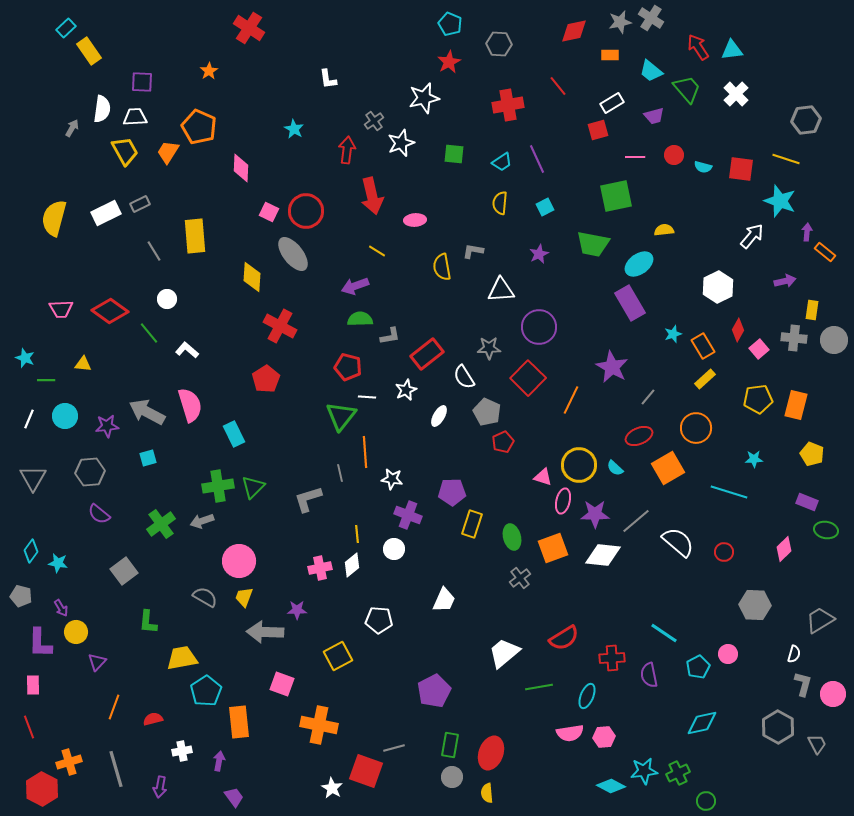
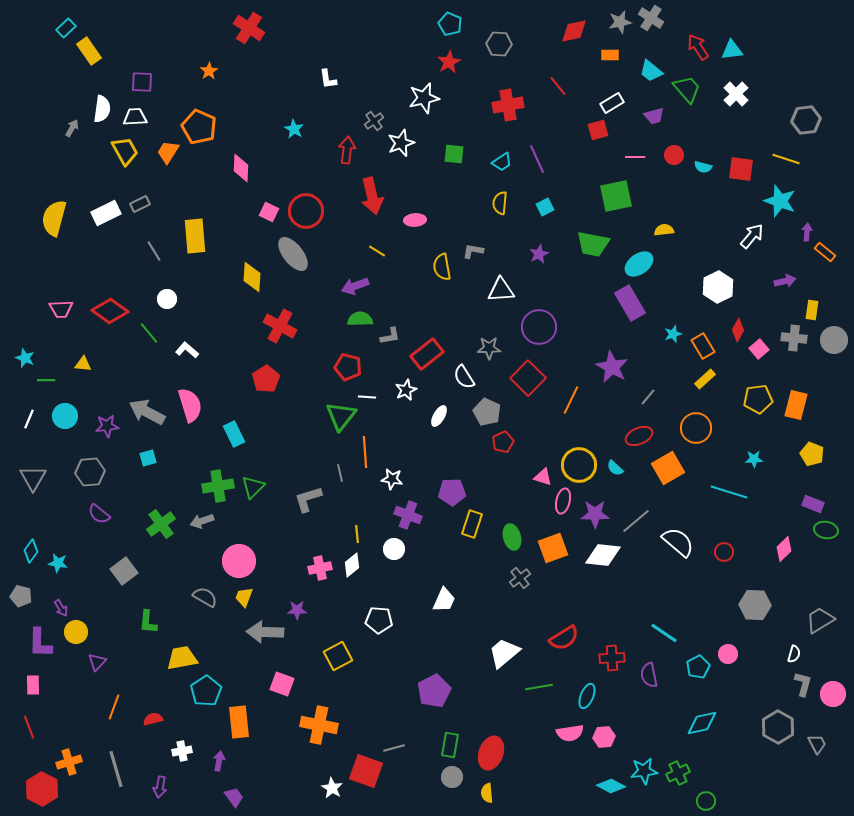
purple rectangle at (807, 502): moved 6 px right, 2 px down
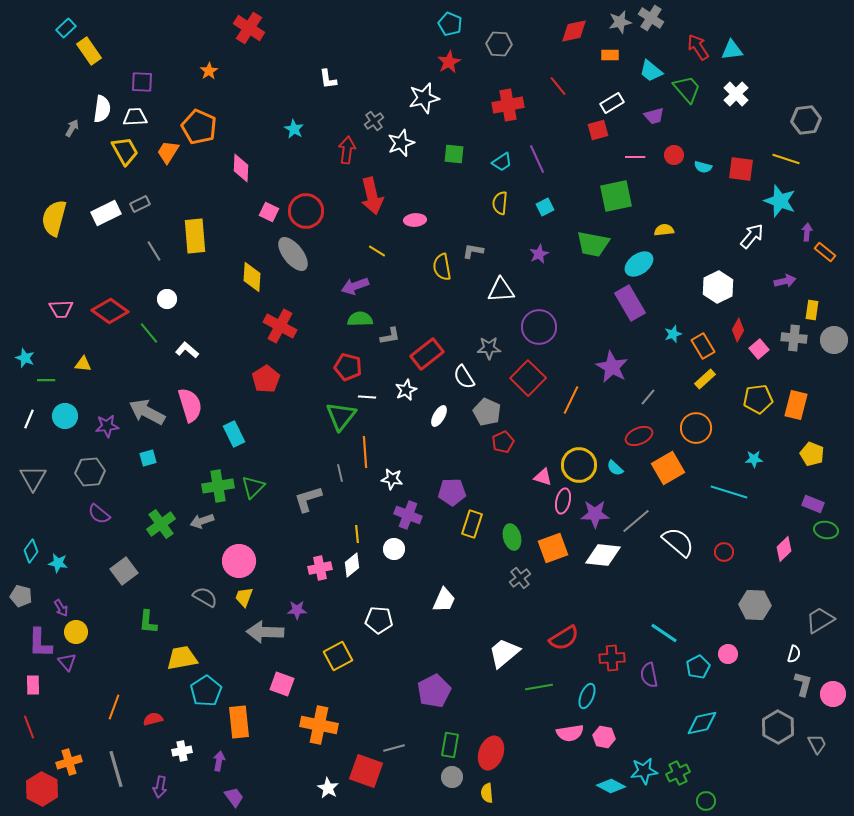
purple triangle at (97, 662): moved 30 px left; rotated 24 degrees counterclockwise
pink hexagon at (604, 737): rotated 15 degrees clockwise
white star at (332, 788): moved 4 px left
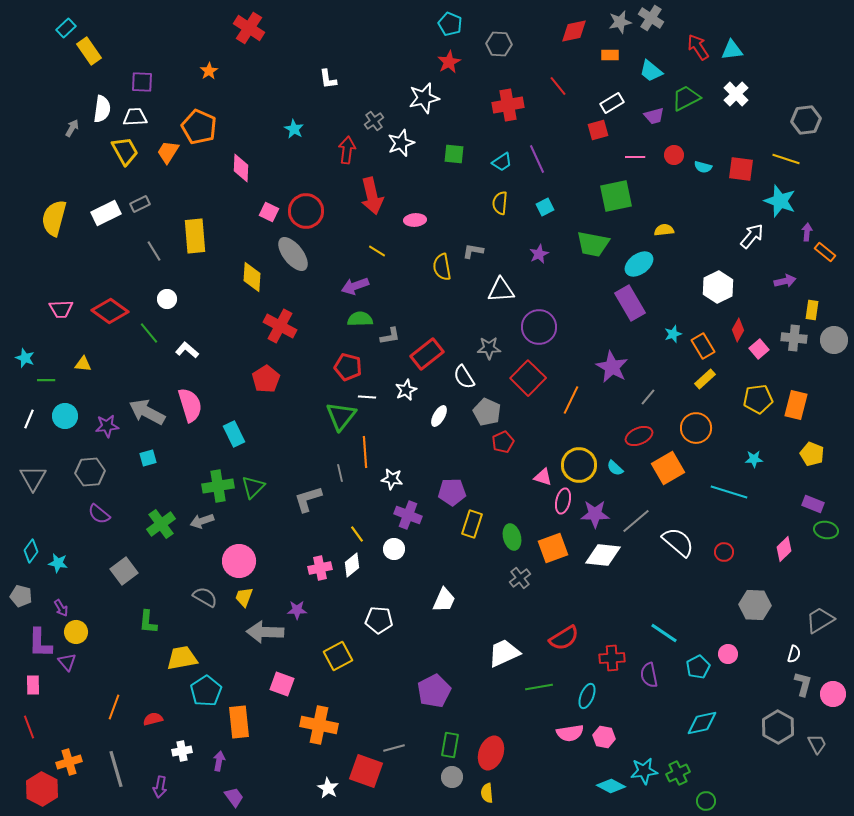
green trapezoid at (687, 89): moved 1 px left, 9 px down; rotated 76 degrees counterclockwise
yellow line at (357, 534): rotated 30 degrees counterclockwise
white trapezoid at (504, 653): rotated 16 degrees clockwise
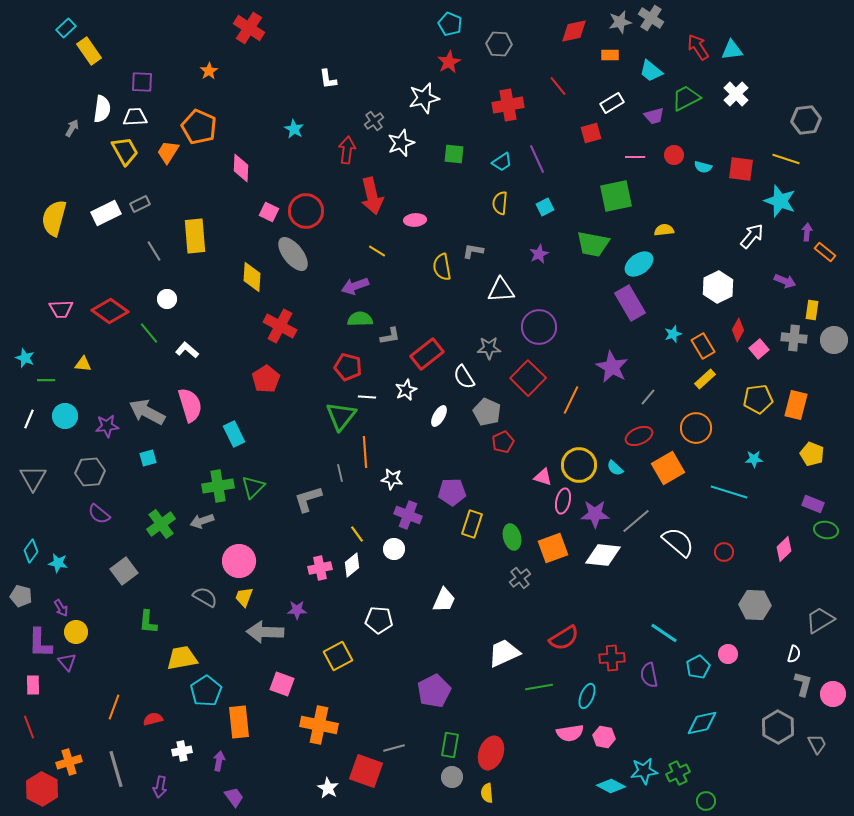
red square at (598, 130): moved 7 px left, 3 px down
purple arrow at (785, 281): rotated 35 degrees clockwise
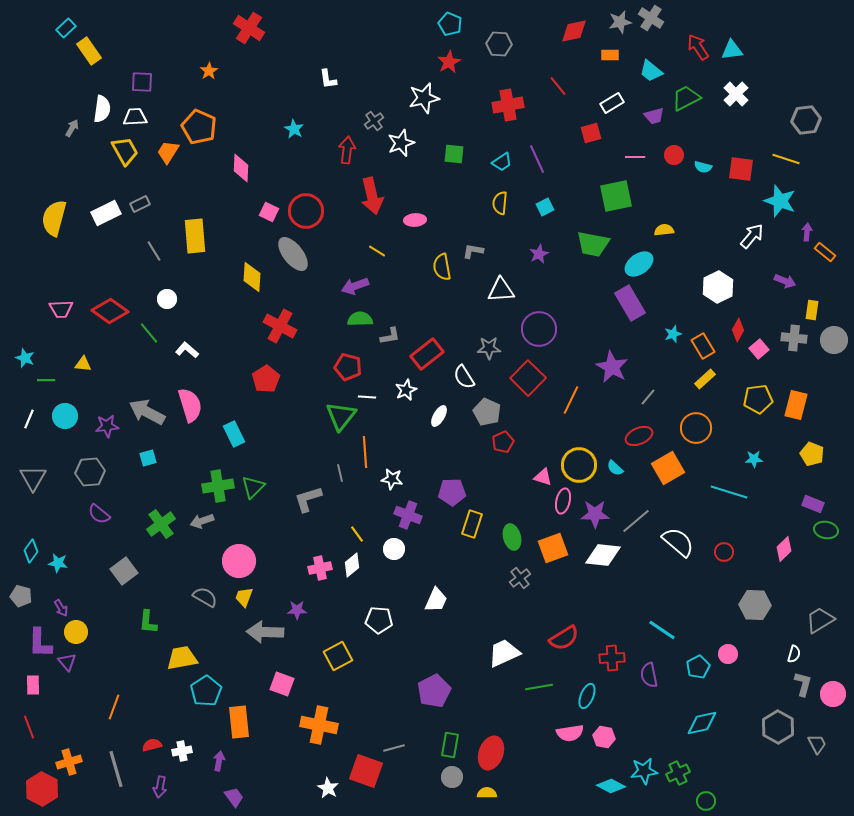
purple circle at (539, 327): moved 2 px down
white trapezoid at (444, 600): moved 8 px left
cyan line at (664, 633): moved 2 px left, 3 px up
red semicircle at (153, 719): moved 1 px left, 26 px down
yellow semicircle at (487, 793): rotated 96 degrees clockwise
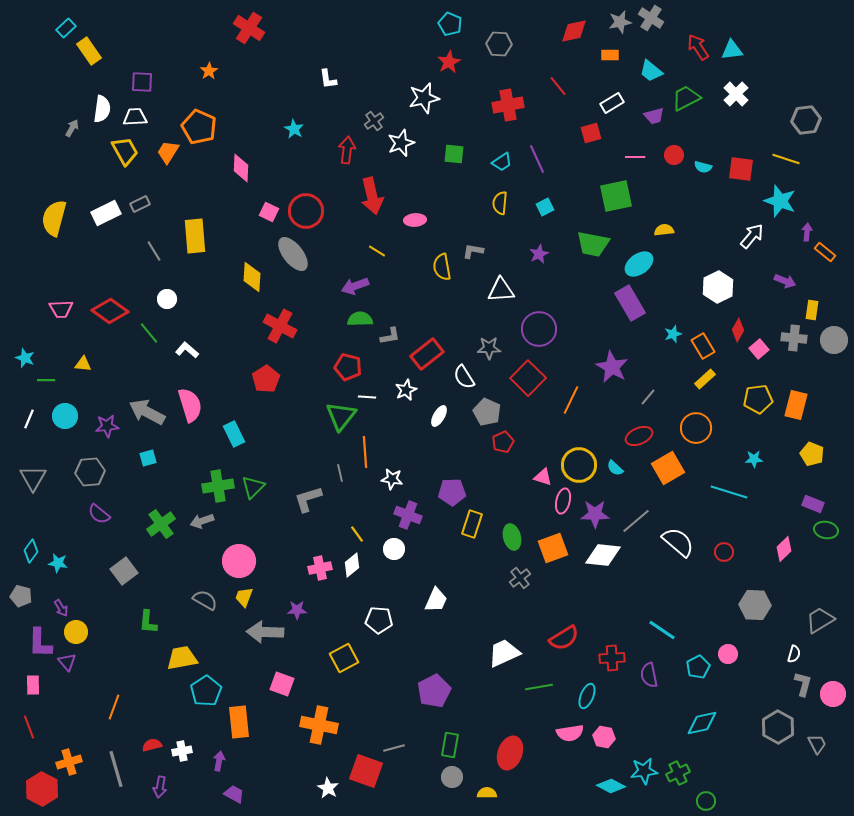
gray semicircle at (205, 597): moved 3 px down
yellow square at (338, 656): moved 6 px right, 2 px down
red ellipse at (491, 753): moved 19 px right
purple trapezoid at (234, 797): moved 3 px up; rotated 25 degrees counterclockwise
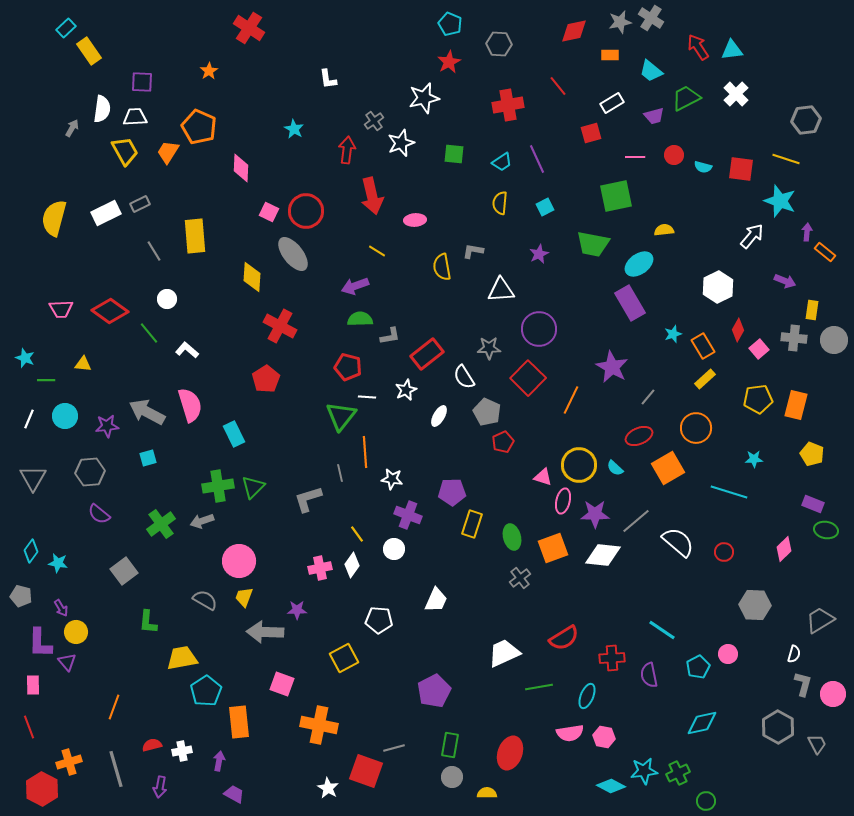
white diamond at (352, 565): rotated 15 degrees counterclockwise
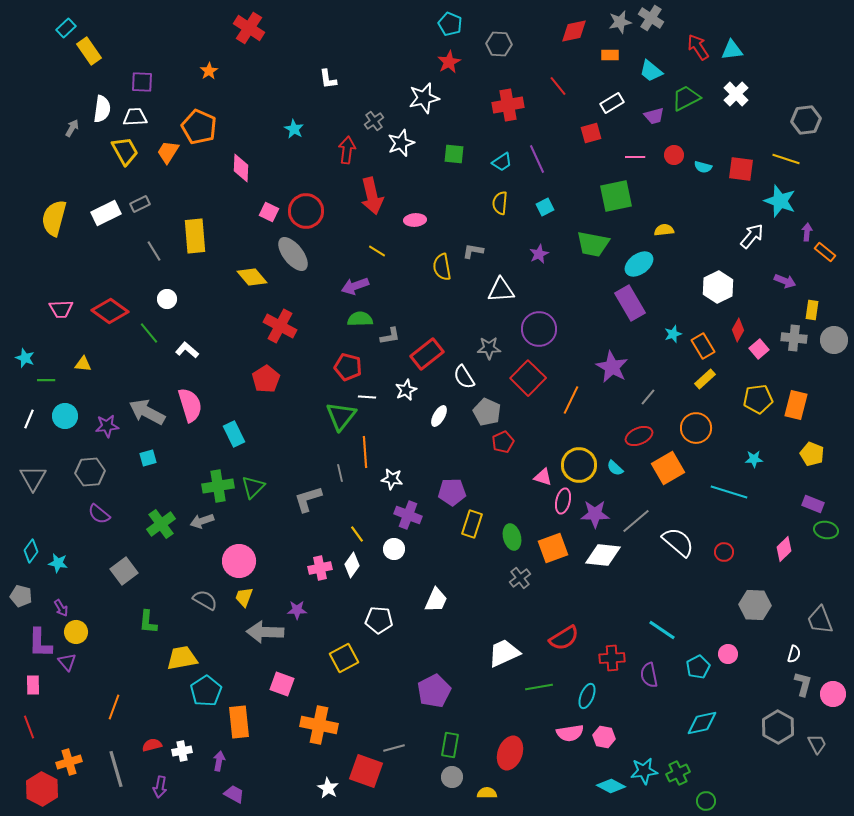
yellow diamond at (252, 277): rotated 44 degrees counterclockwise
gray trapezoid at (820, 620): rotated 80 degrees counterclockwise
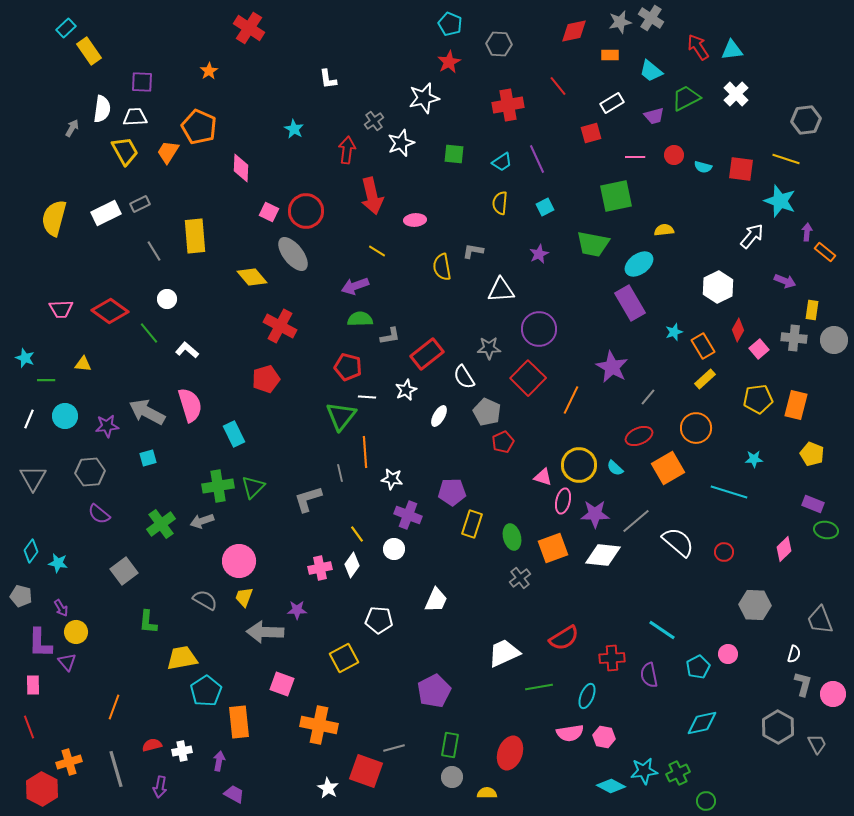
cyan star at (673, 334): moved 1 px right, 2 px up
red pentagon at (266, 379): rotated 16 degrees clockwise
